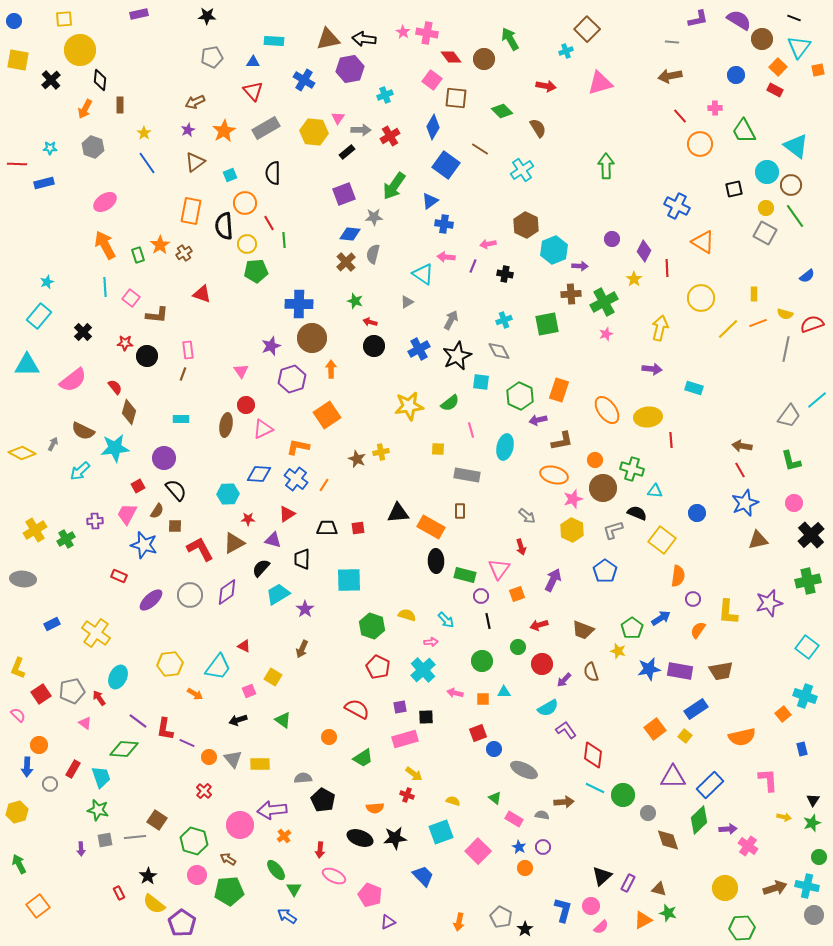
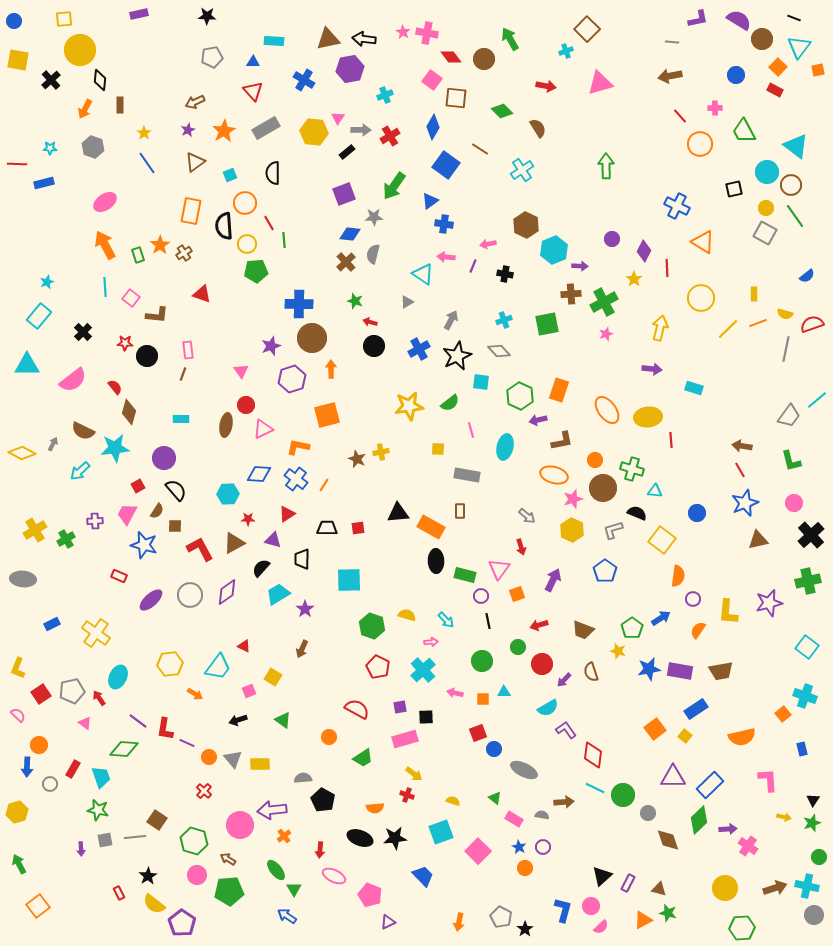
gray diamond at (499, 351): rotated 15 degrees counterclockwise
orange square at (327, 415): rotated 20 degrees clockwise
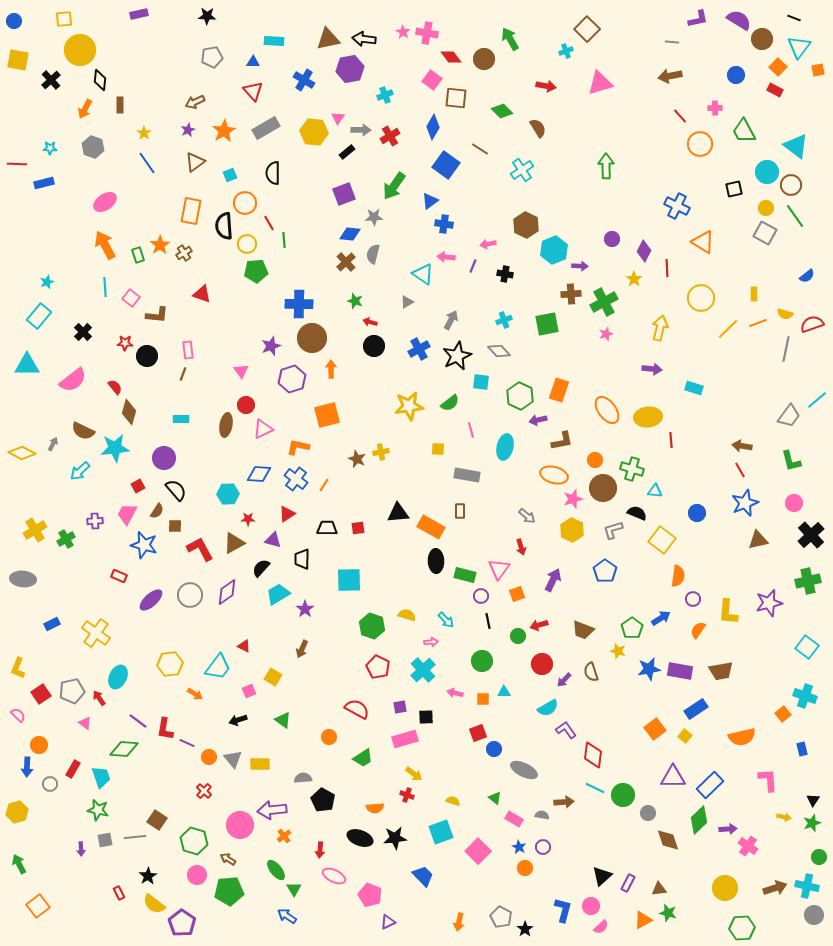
green circle at (518, 647): moved 11 px up
brown triangle at (659, 889): rotated 21 degrees counterclockwise
